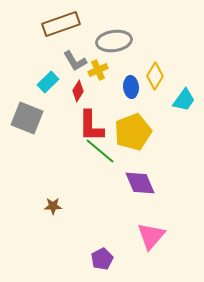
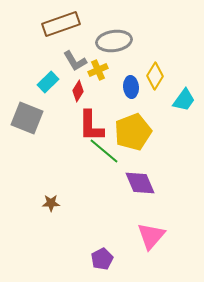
green line: moved 4 px right
brown star: moved 2 px left, 3 px up
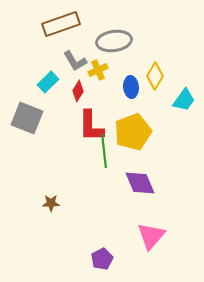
green line: rotated 44 degrees clockwise
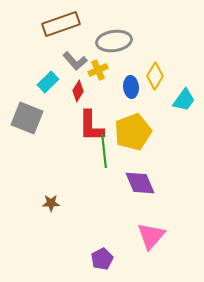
gray L-shape: rotated 10 degrees counterclockwise
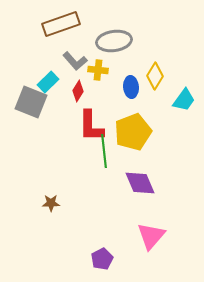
yellow cross: rotated 30 degrees clockwise
gray square: moved 4 px right, 16 px up
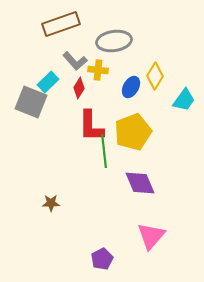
blue ellipse: rotated 35 degrees clockwise
red diamond: moved 1 px right, 3 px up
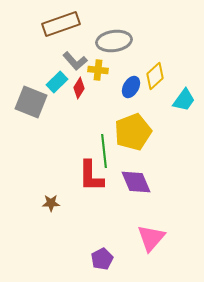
yellow diamond: rotated 16 degrees clockwise
cyan rectangle: moved 9 px right
red L-shape: moved 50 px down
purple diamond: moved 4 px left, 1 px up
pink triangle: moved 2 px down
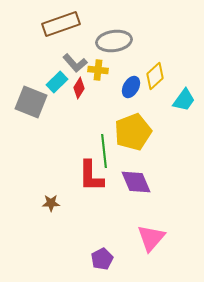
gray L-shape: moved 2 px down
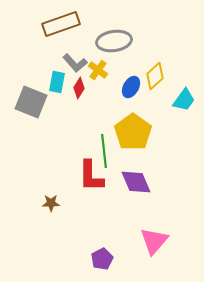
yellow cross: rotated 30 degrees clockwise
cyan rectangle: rotated 35 degrees counterclockwise
yellow pentagon: rotated 15 degrees counterclockwise
pink triangle: moved 3 px right, 3 px down
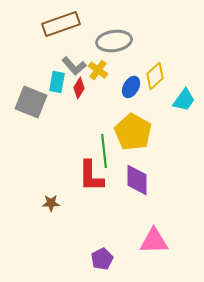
gray L-shape: moved 1 px left, 3 px down
yellow pentagon: rotated 6 degrees counterclockwise
purple diamond: moved 1 px right, 2 px up; rotated 24 degrees clockwise
pink triangle: rotated 48 degrees clockwise
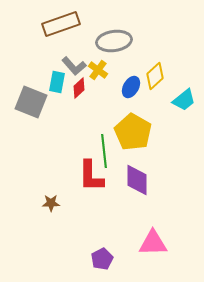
red diamond: rotated 15 degrees clockwise
cyan trapezoid: rotated 15 degrees clockwise
pink triangle: moved 1 px left, 2 px down
